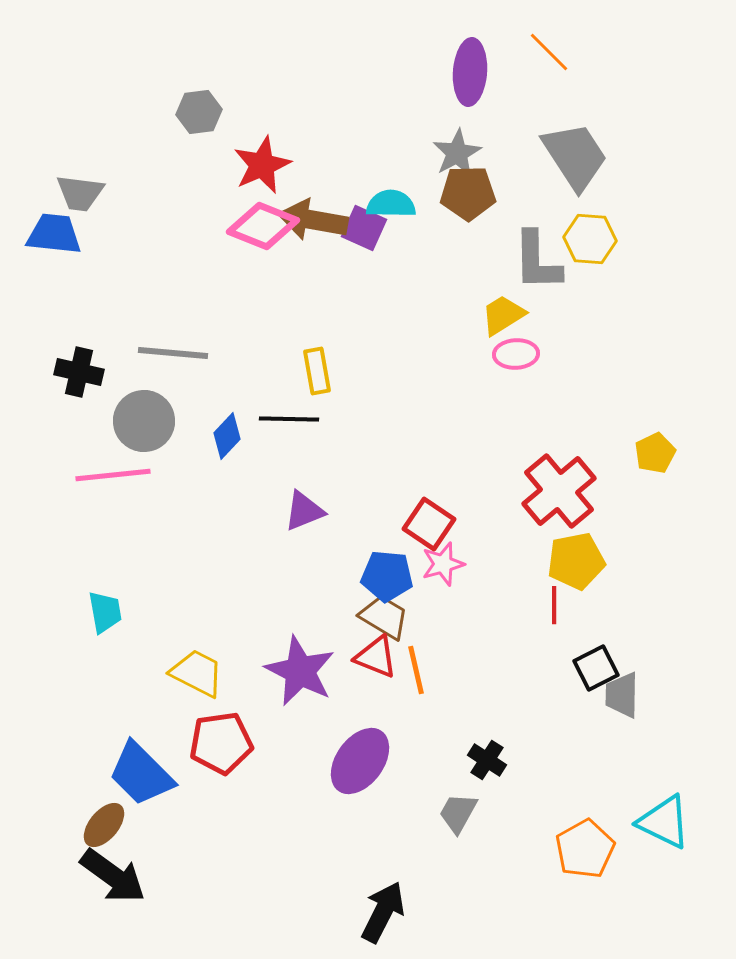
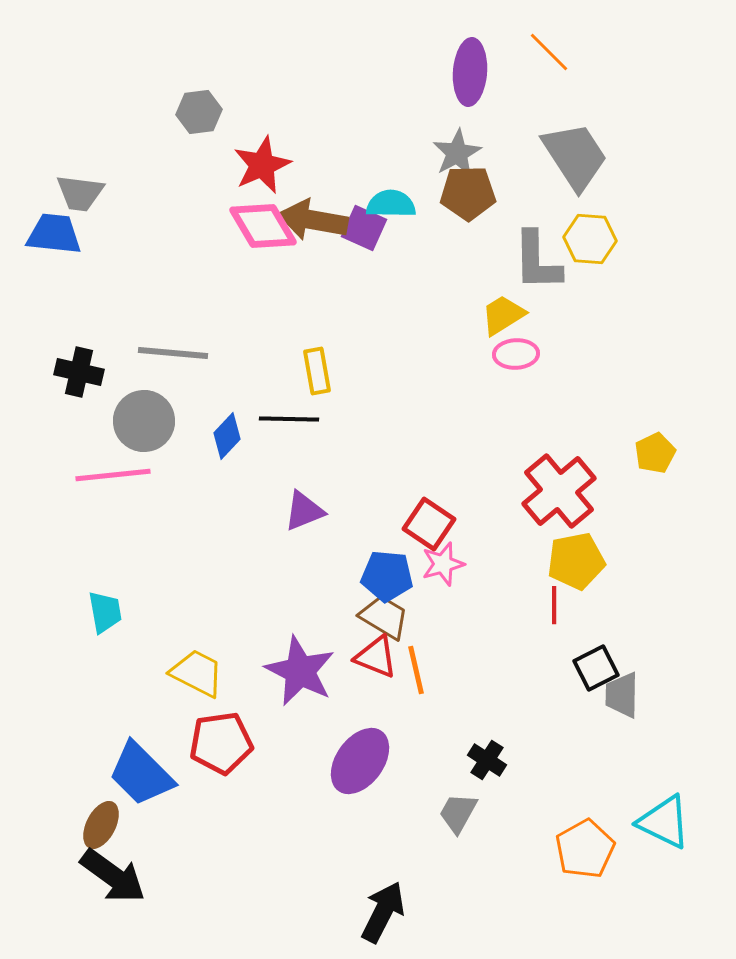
pink diamond at (263, 226): rotated 38 degrees clockwise
brown ellipse at (104, 825): moved 3 px left; rotated 12 degrees counterclockwise
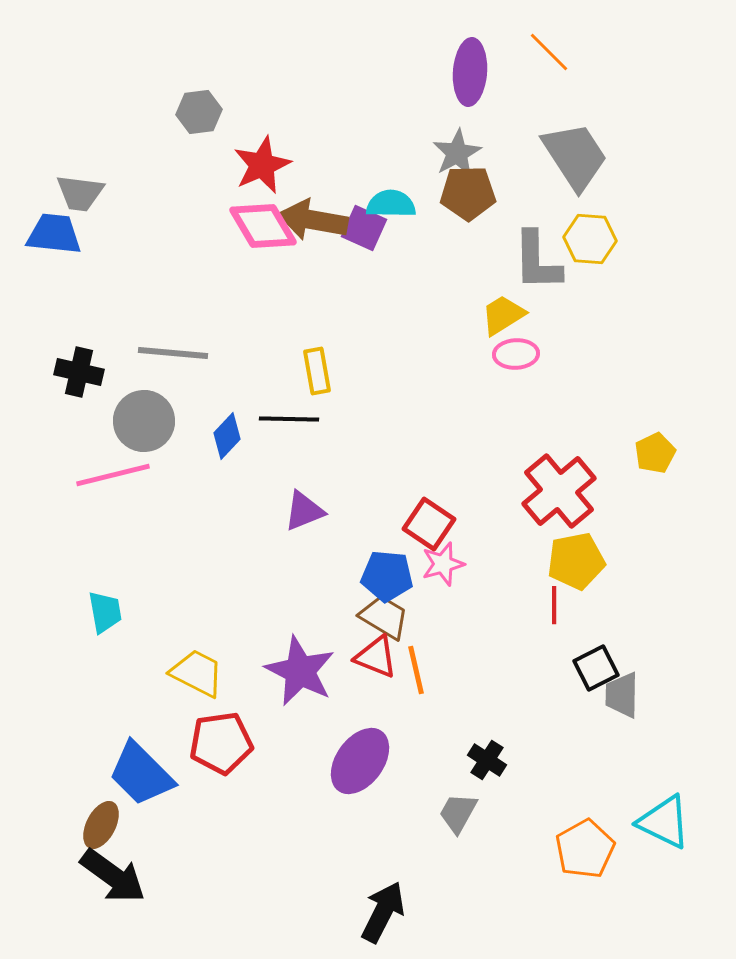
pink line at (113, 475): rotated 8 degrees counterclockwise
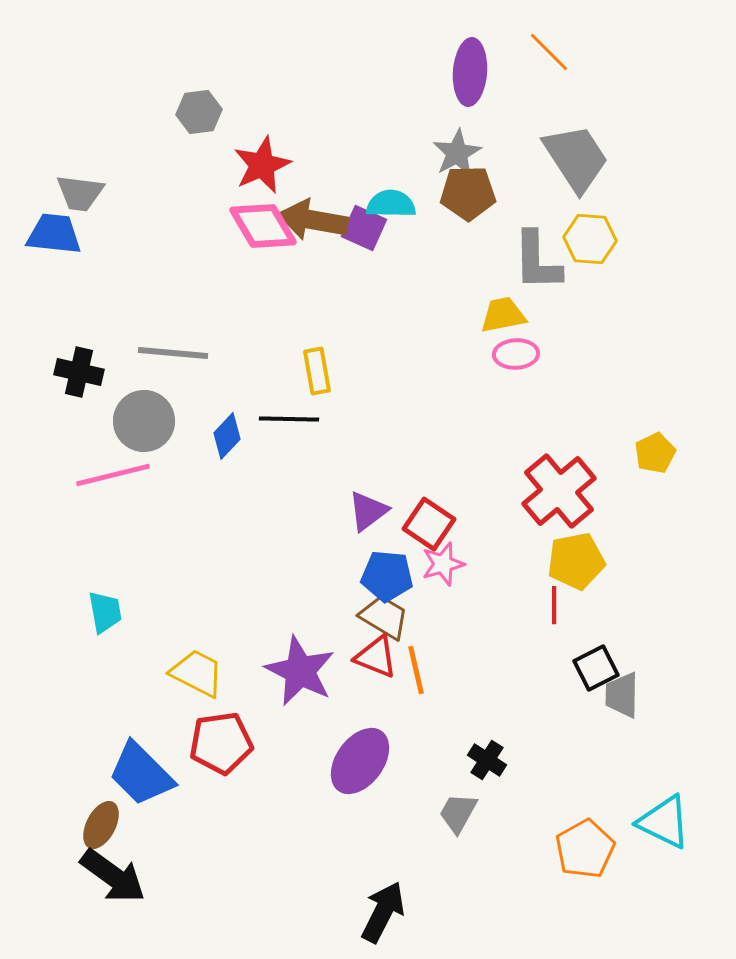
gray trapezoid at (575, 156): moved 1 px right, 2 px down
yellow trapezoid at (503, 315): rotated 21 degrees clockwise
purple triangle at (304, 511): moved 64 px right; rotated 15 degrees counterclockwise
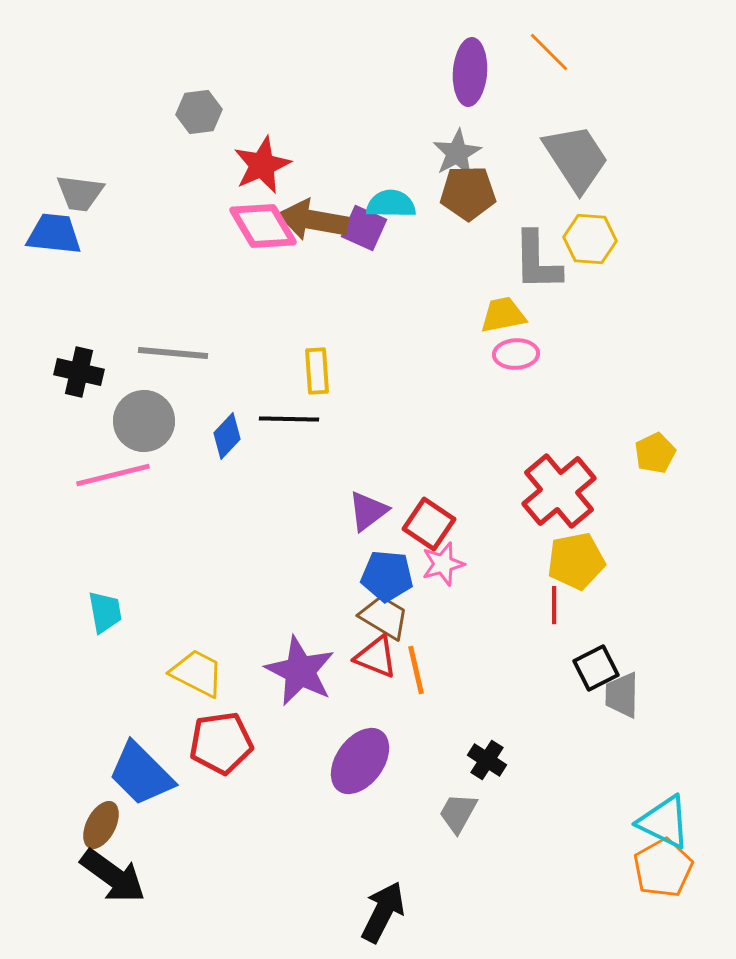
yellow rectangle at (317, 371): rotated 6 degrees clockwise
orange pentagon at (585, 849): moved 78 px right, 19 px down
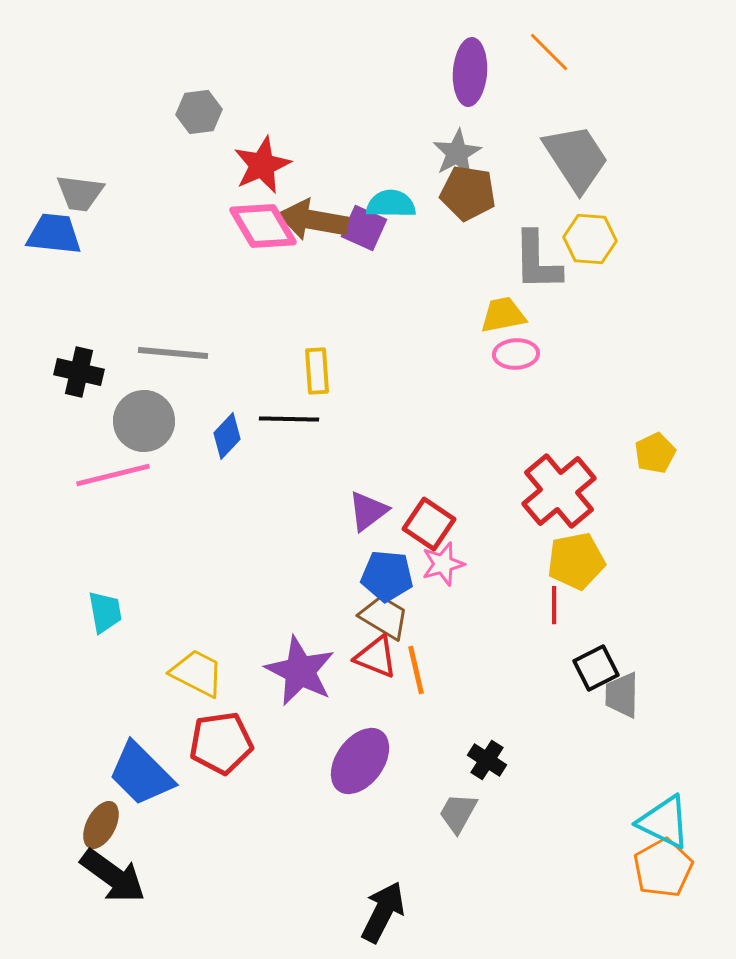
brown pentagon at (468, 193): rotated 10 degrees clockwise
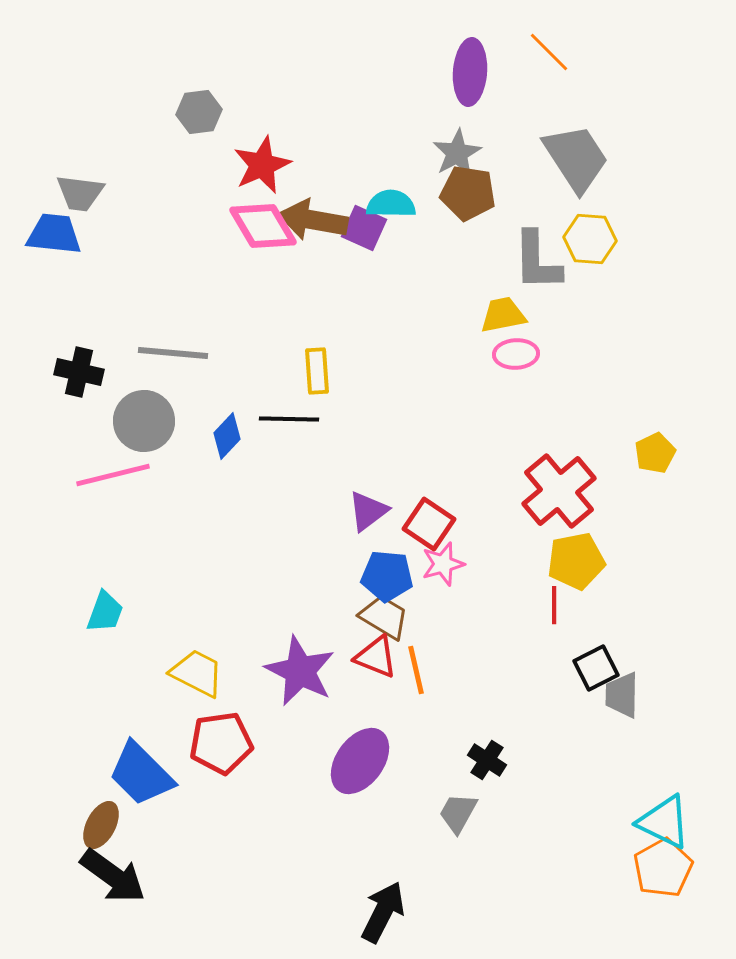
cyan trapezoid at (105, 612): rotated 30 degrees clockwise
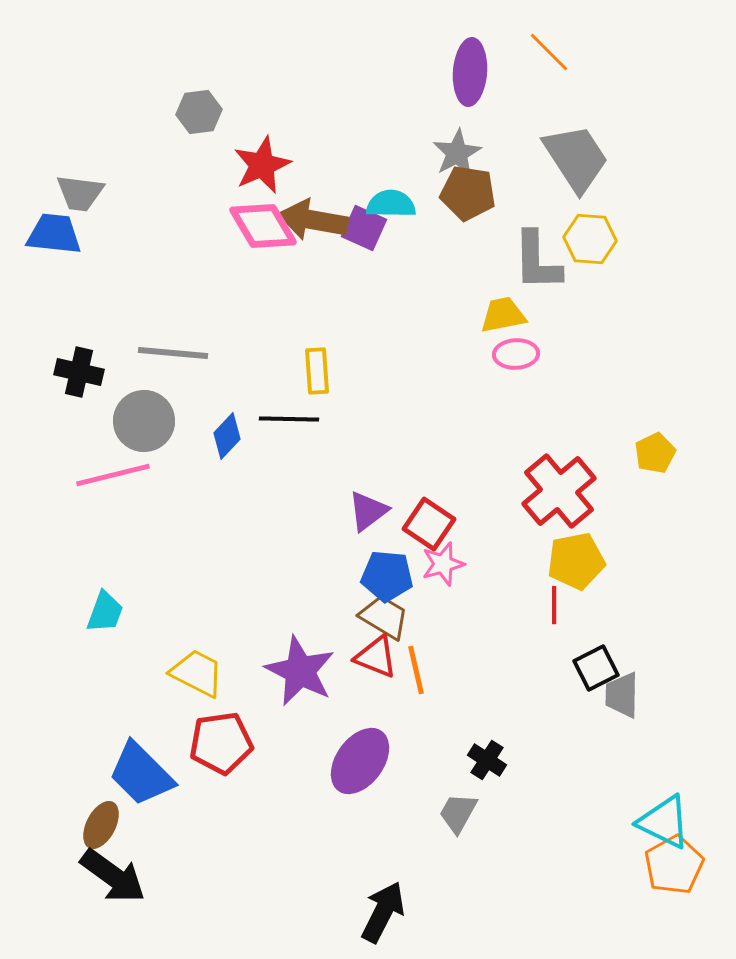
orange pentagon at (663, 868): moved 11 px right, 3 px up
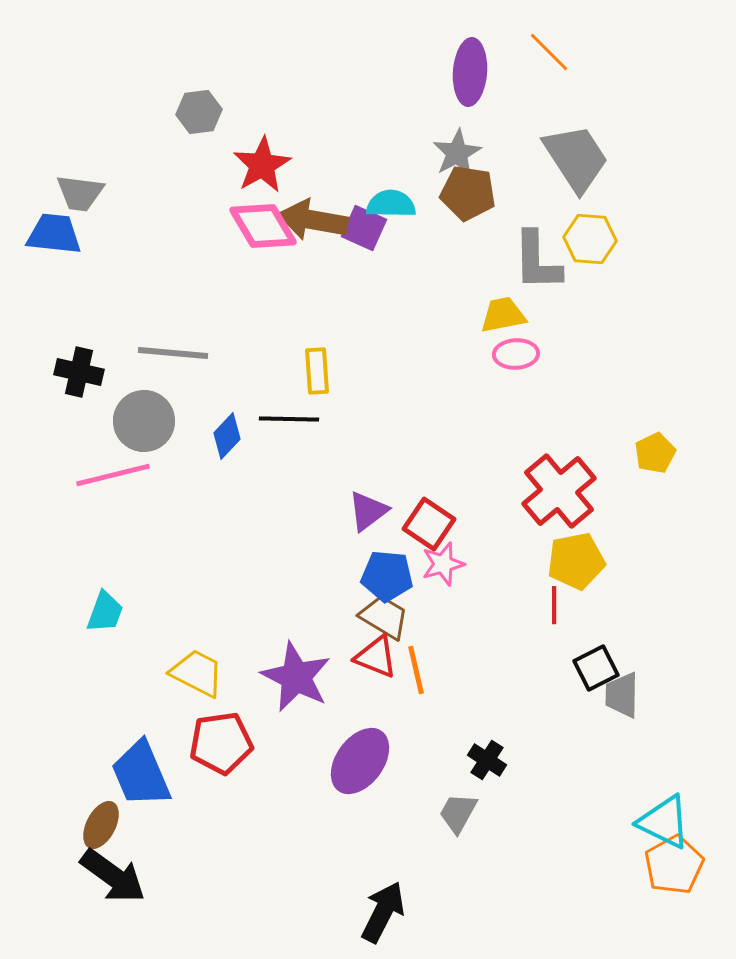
red star at (262, 165): rotated 6 degrees counterclockwise
purple star at (300, 671): moved 4 px left, 6 px down
blue trapezoid at (141, 774): rotated 22 degrees clockwise
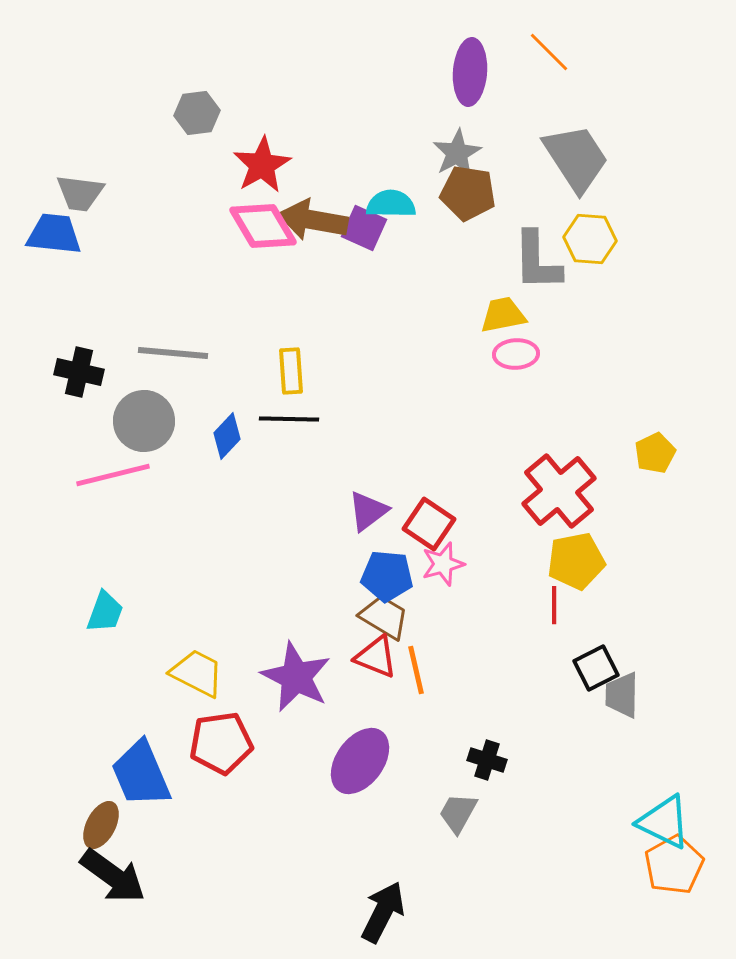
gray hexagon at (199, 112): moved 2 px left, 1 px down
yellow rectangle at (317, 371): moved 26 px left
black cross at (487, 760): rotated 15 degrees counterclockwise
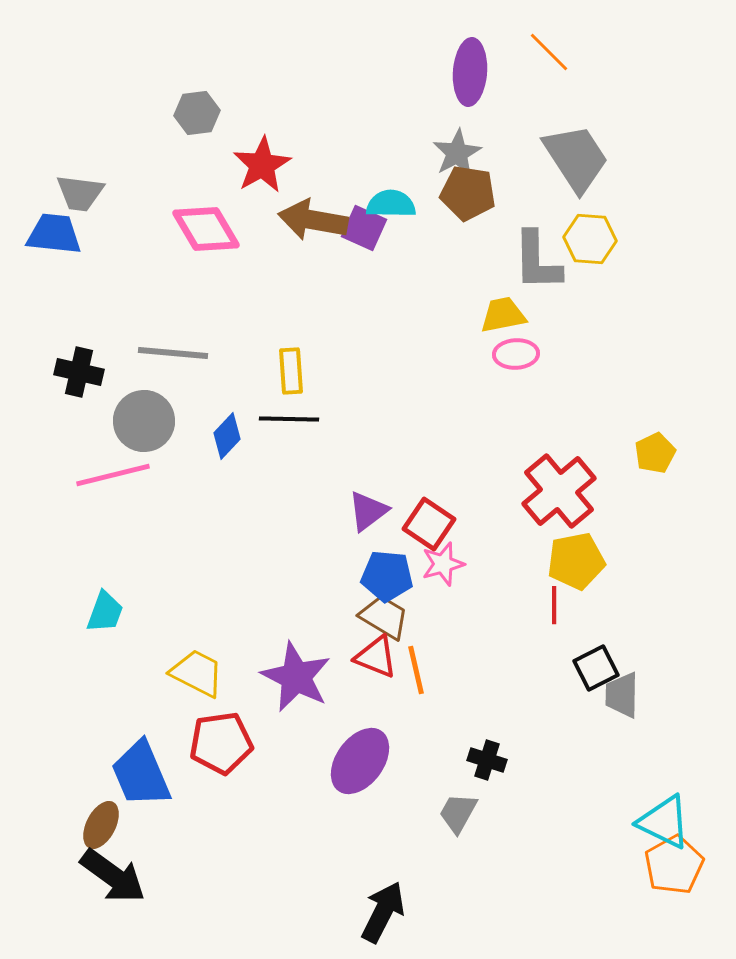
pink diamond at (263, 226): moved 57 px left, 3 px down
